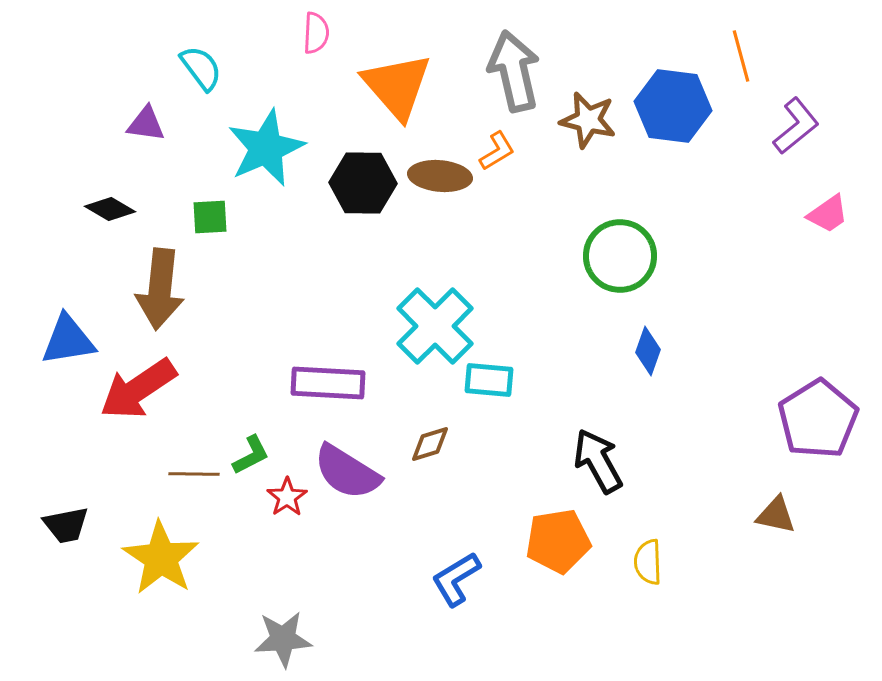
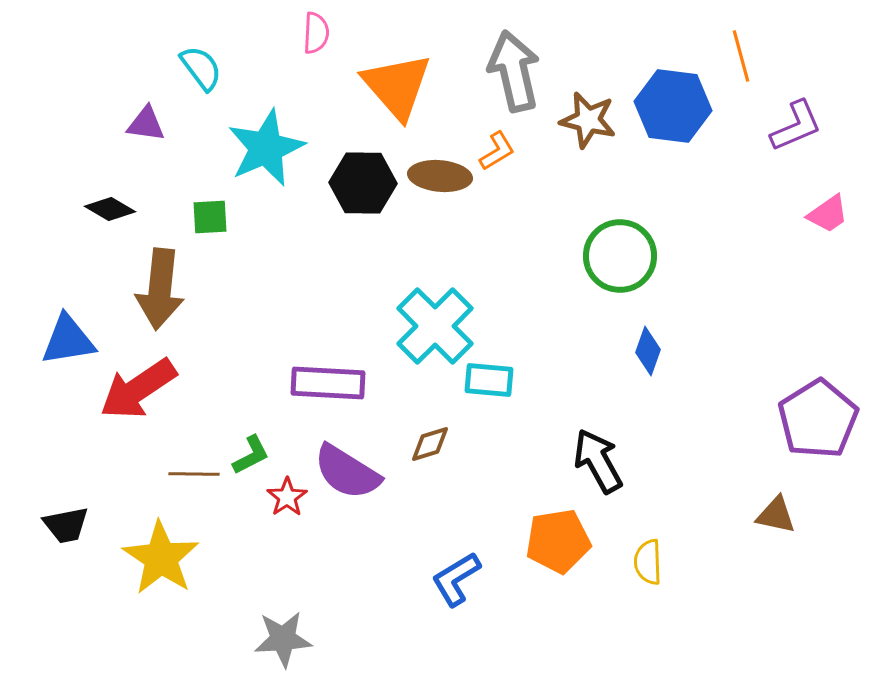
purple L-shape: rotated 16 degrees clockwise
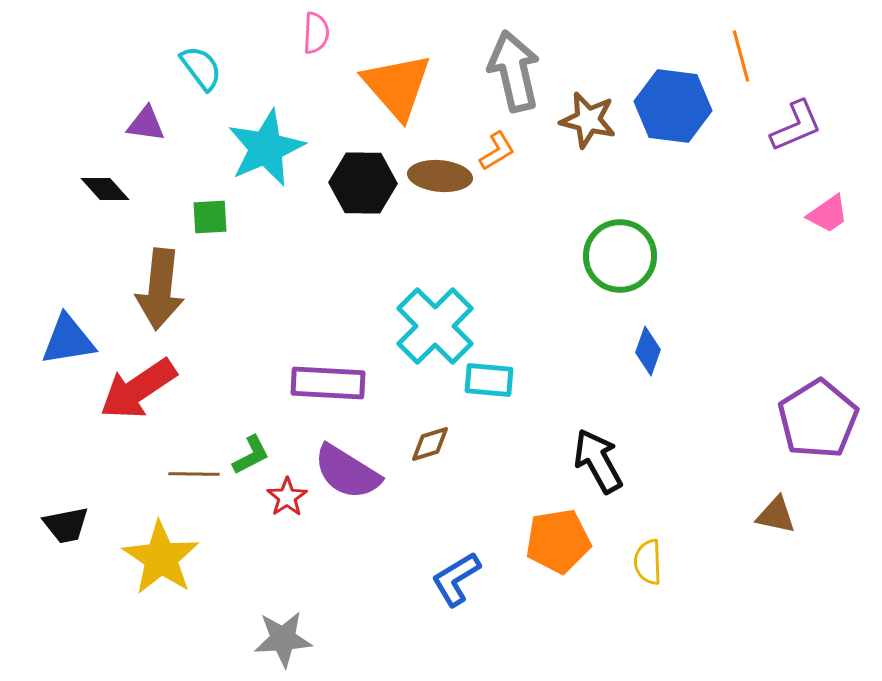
black diamond: moved 5 px left, 20 px up; rotated 18 degrees clockwise
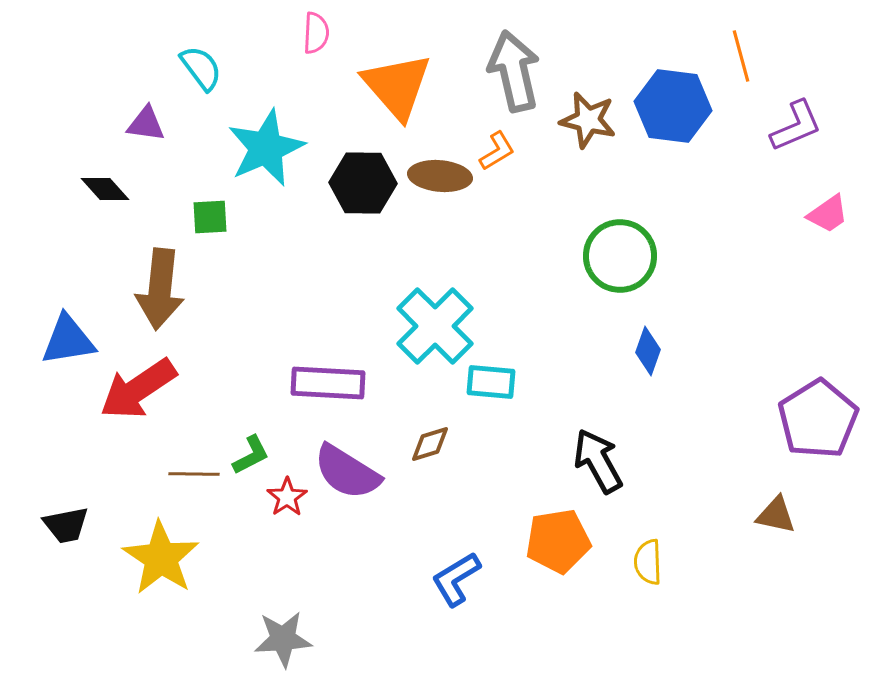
cyan rectangle: moved 2 px right, 2 px down
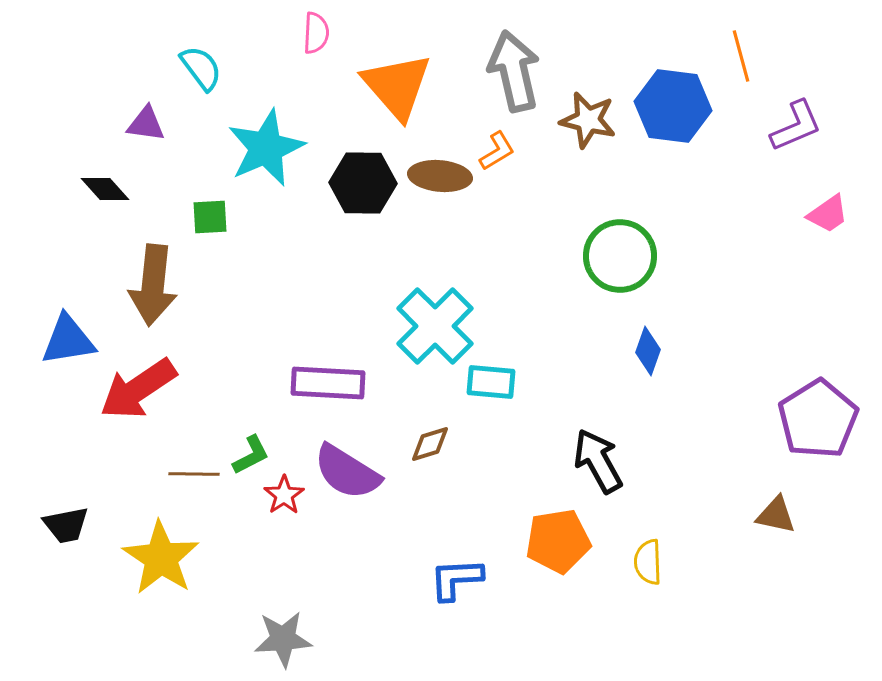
brown arrow: moved 7 px left, 4 px up
red star: moved 3 px left, 2 px up
blue L-shape: rotated 28 degrees clockwise
